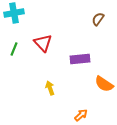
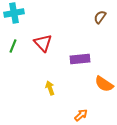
brown semicircle: moved 2 px right, 2 px up
green line: moved 1 px left, 3 px up
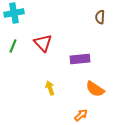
brown semicircle: rotated 32 degrees counterclockwise
orange semicircle: moved 9 px left, 5 px down
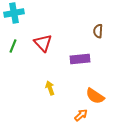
brown semicircle: moved 2 px left, 14 px down
orange semicircle: moved 7 px down
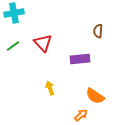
green line: rotated 32 degrees clockwise
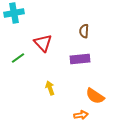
brown semicircle: moved 14 px left
green line: moved 5 px right, 12 px down
orange arrow: rotated 32 degrees clockwise
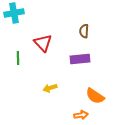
green line: rotated 56 degrees counterclockwise
yellow arrow: rotated 88 degrees counterclockwise
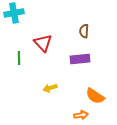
green line: moved 1 px right
